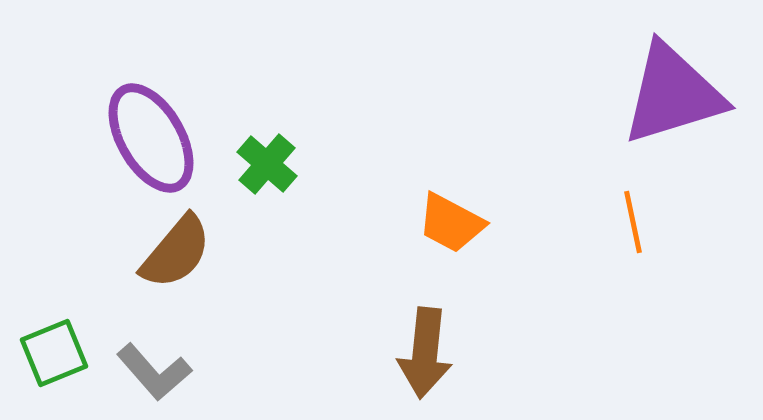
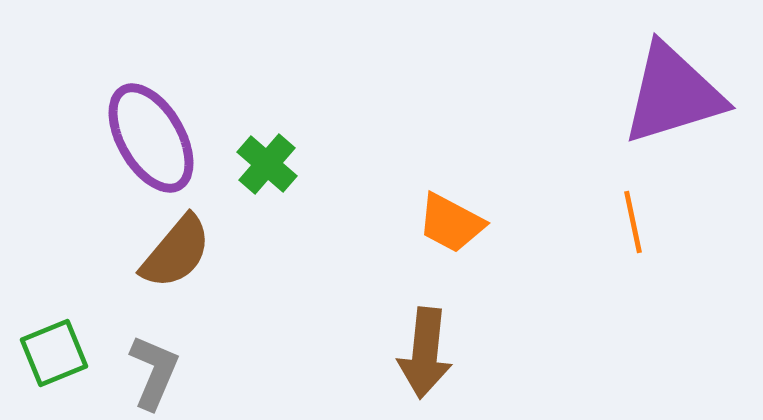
gray L-shape: rotated 116 degrees counterclockwise
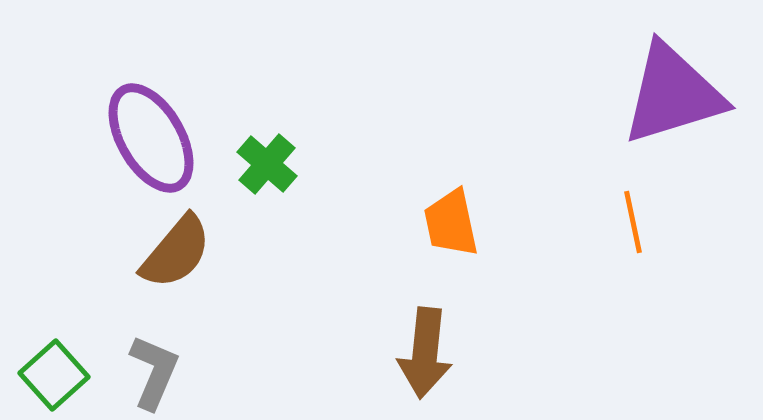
orange trapezoid: rotated 50 degrees clockwise
green square: moved 22 px down; rotated 20 degrees counterclockwise
